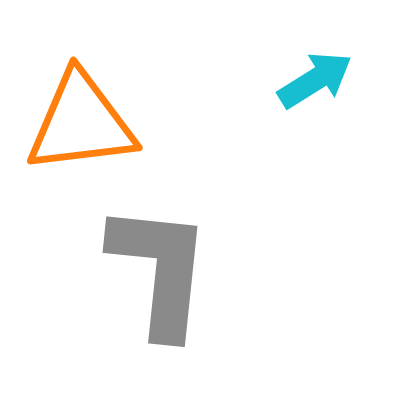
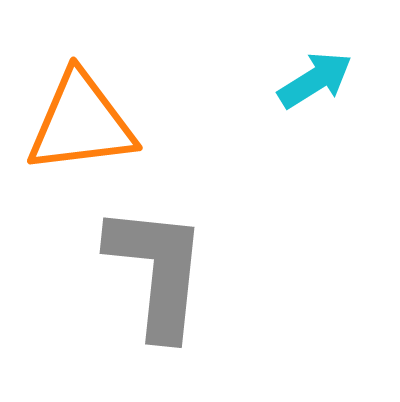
gray L-shape: moved 3 px left, 1 px down
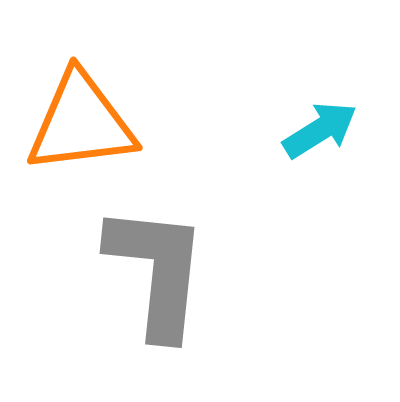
cyan arrow: moved 5 px right, 50 px down
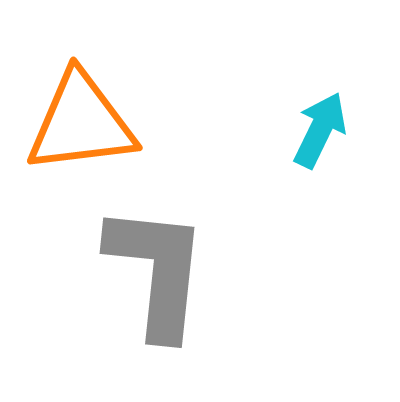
cyan arrow: rotated 32 degrees counterclockwise
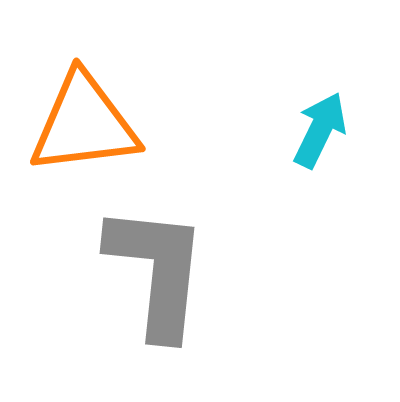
orange triangle: moved 3 px right, 1 px down
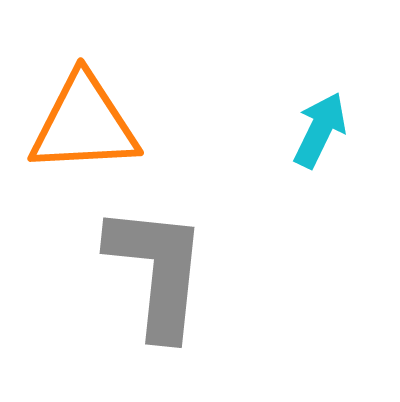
orange triangle: rotated 4 degrees clockwise
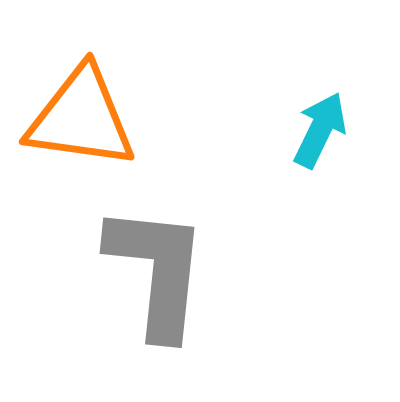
orange triangle: moved 3 px left, 6 px up; rotated 11 degrees clockwise
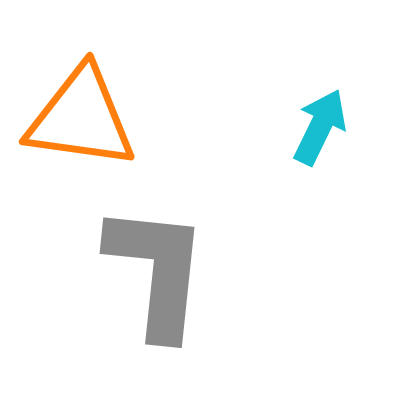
cyan arrow: moved 3 px up
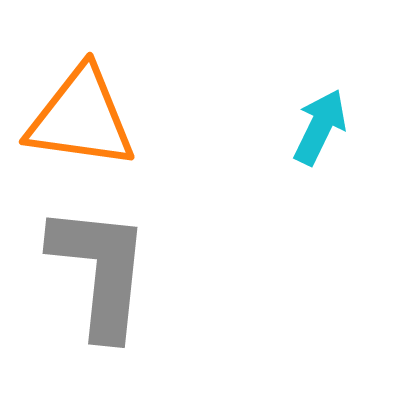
gray L-shape: moved 57 px left
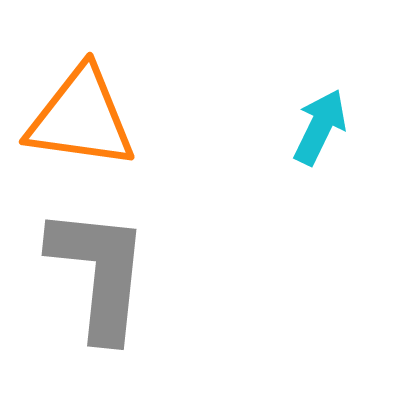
gray L-shape: moved 1 px left, 2 px down
